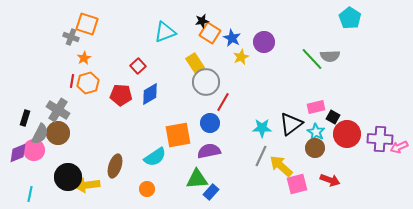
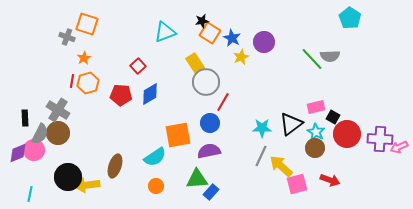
gray cross at (71, 37): moved 4 px left
black rectangle at (25, 118): rotated 21 degrees counterclockwise
orange circle at (147, 189): moved 9 px right, 3 px up
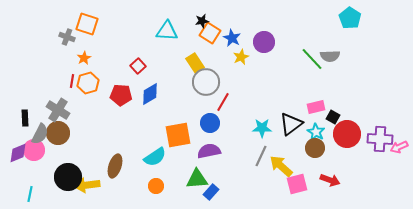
cyan triangle at (165, 32): moved 2 px right, 1 px up; rotated 25 degrees clockwise
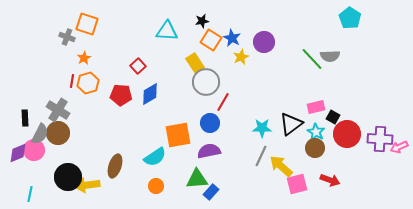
orange square at (210, 33): moved 1 px right, 7 px down
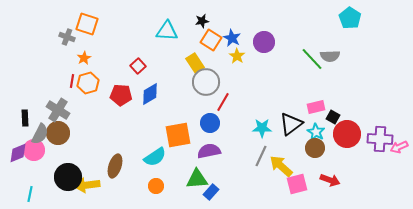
yellow star at (241, 57): moved 4 px left, 1 px up; rotated 14 degrees counterclockwise
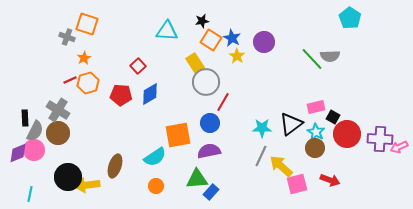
red line at (72, 81): moved 2 px left, 1 px up; rotated 56 degrees clockwise
gray semicircle at (40, 134): moved 5 px left, 3 px up
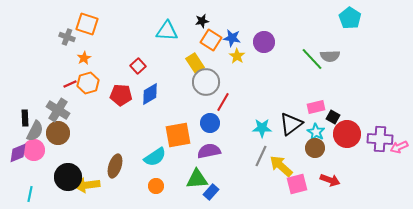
blue star at (232, 38): rotated 18 degrees counterclockwise
red line at (70, 80): moved 4 px down
